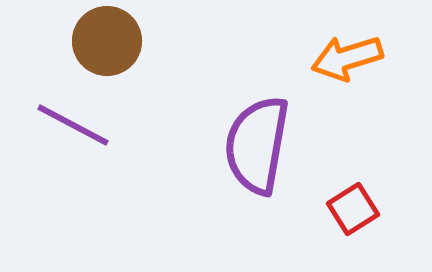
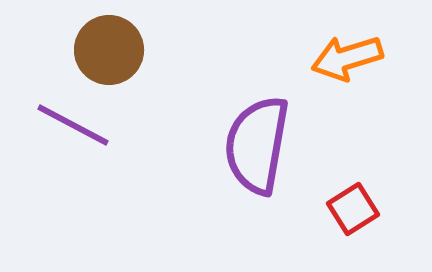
brown circle: moved 2 px right, 9 px down
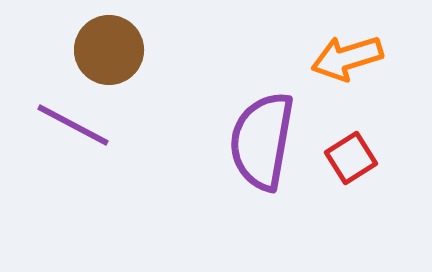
purple semicircle: moved 5 px right, 4 px up
red square: moved 2 px left, 51 px up
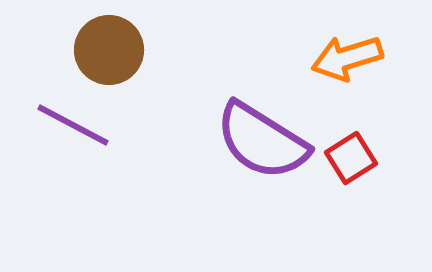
purple semicircle: rotated 68 degrees counterclockwise
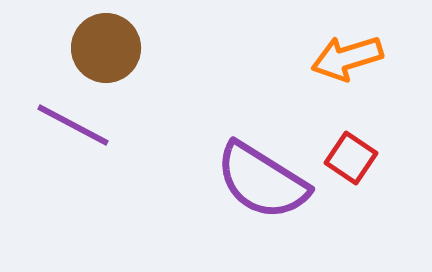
brown circle: moved 3 px left, 2 px up
purple semicircle: moved 40 px down
red square: rotated 24 degrees counterclockwise
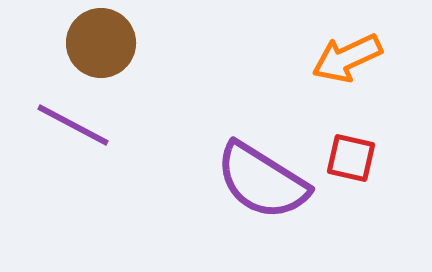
brown circle: moved 5 px left, 5 px up
orange arrow: rotated 8 degrees counterclockwise
red square: rotated 21 degrees counterclockwise
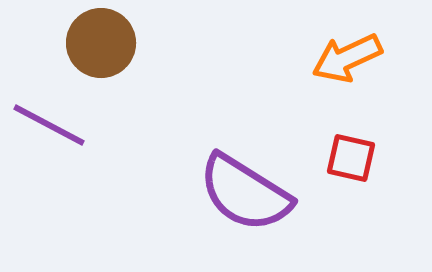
purple line: moved 24 px left
purple semicircle: moved 17 px left, 12 px down
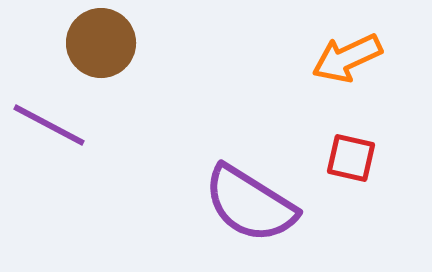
purple semicircle: moved 5 px right, 11 px down
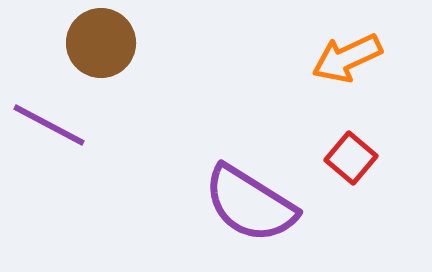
red square: rotated 27 degrees clockwise
